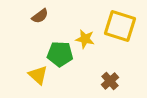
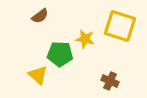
brown cross: rotated 24 degrees counterclockwise
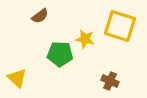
yellow triangle: moved 21 px left, 3 px down
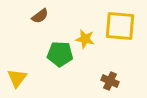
yellow square: rotated 12 degrees counterclockwise
yellow triangle: rotated 25 degrees clockwise
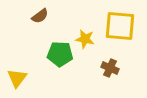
brown cross: moved 13 px up
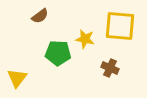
green pentagon: moved 2 px left, 1 px up
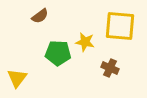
yellow star: moved 3 px down
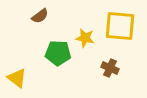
yellow star: moved 4 px up
yellow triangle: rotated 30 degrees counterclockwise
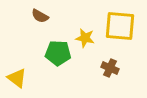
brown semicircle: rotated 66 degrees clockwise
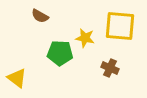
green pentagon: moved 2 px right
